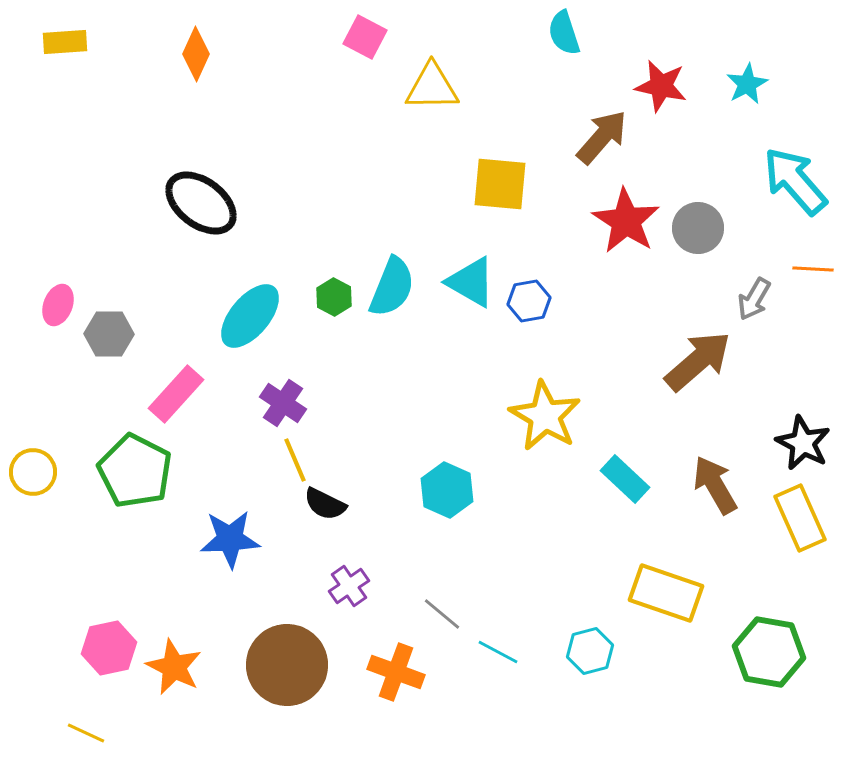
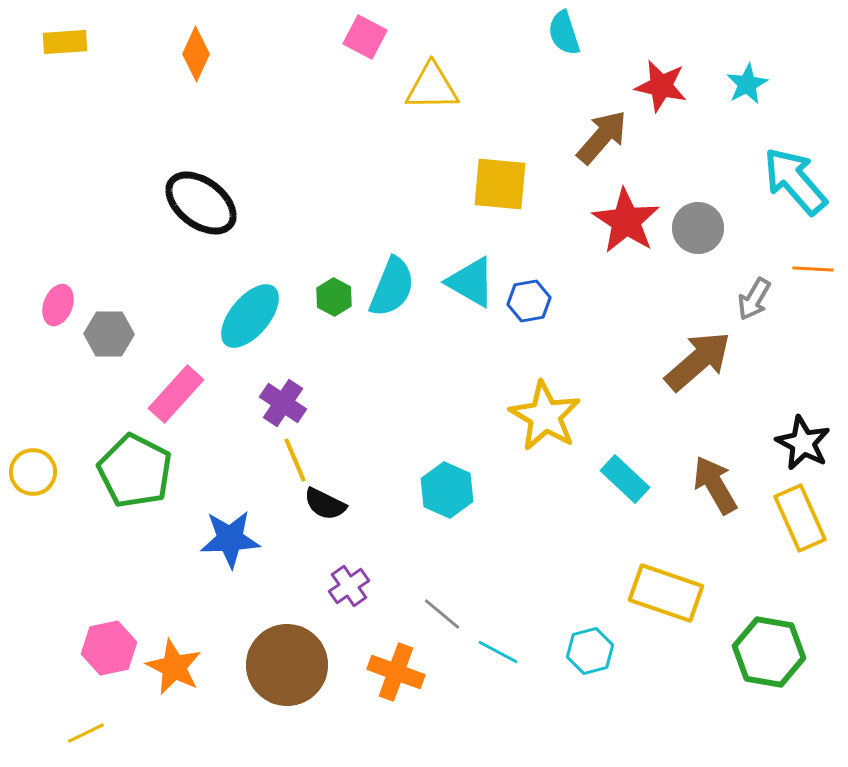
yellow line at (86, 733): rotated 51 degrees counterclockwise
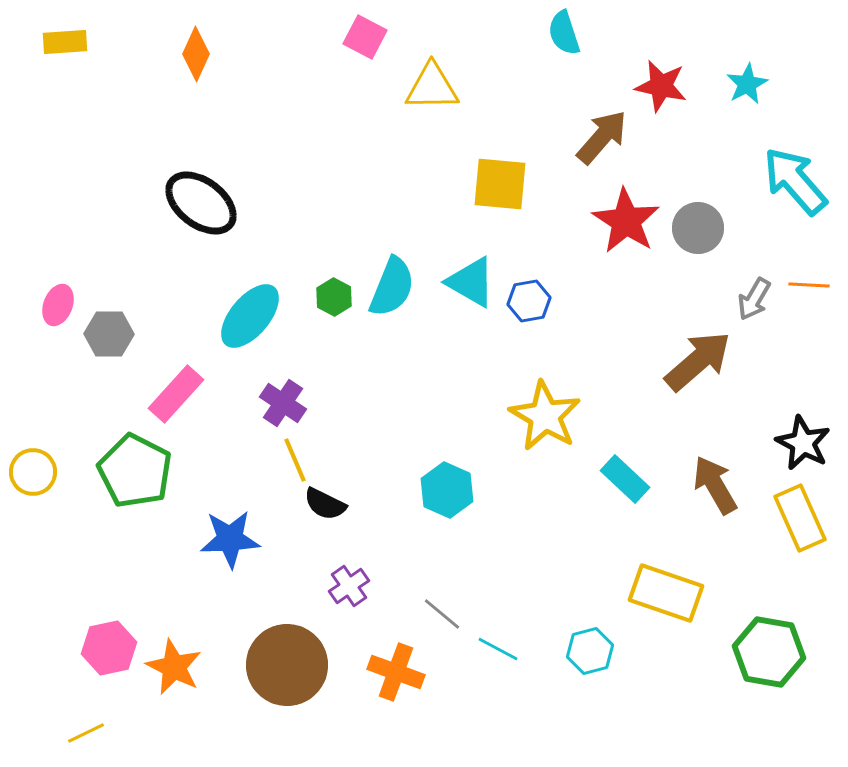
orange line at (813, 269): moved 4 px left, 16 px down
cyan line at (498, 652): moved 3 px up
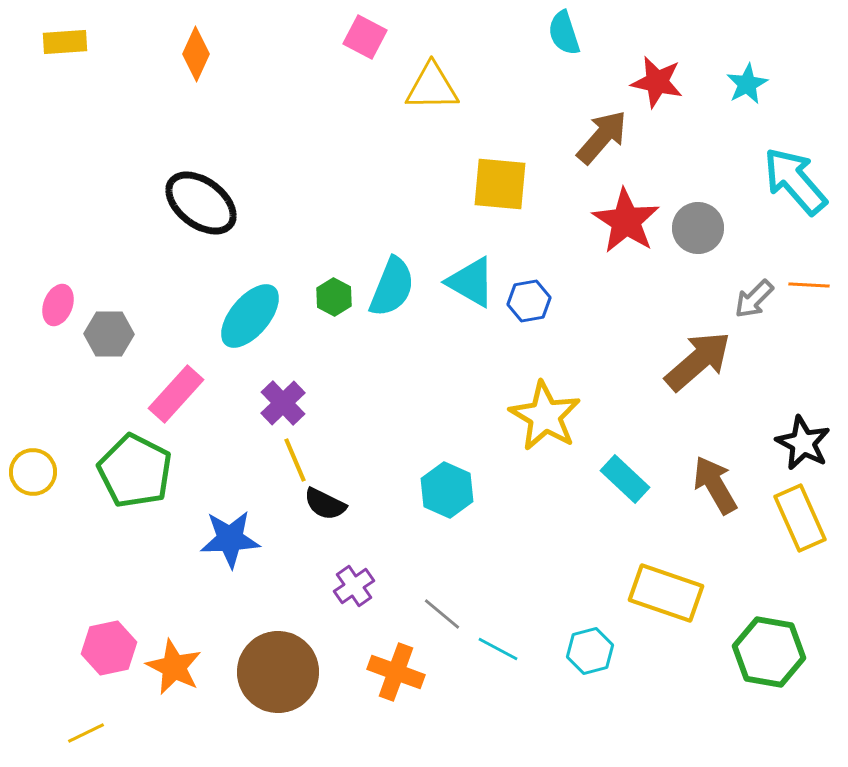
red star at (661, 86): moved 4 px left, 4 px up
gray arrow at (754, 299): rotated 15 degrees clockwise
purple cross at (283, 403): rotated 12 degrees clockwise
purple cross at (349, 586): moved 5 px right
brown circle at (287, 665): moved 9 px left, 7 px down
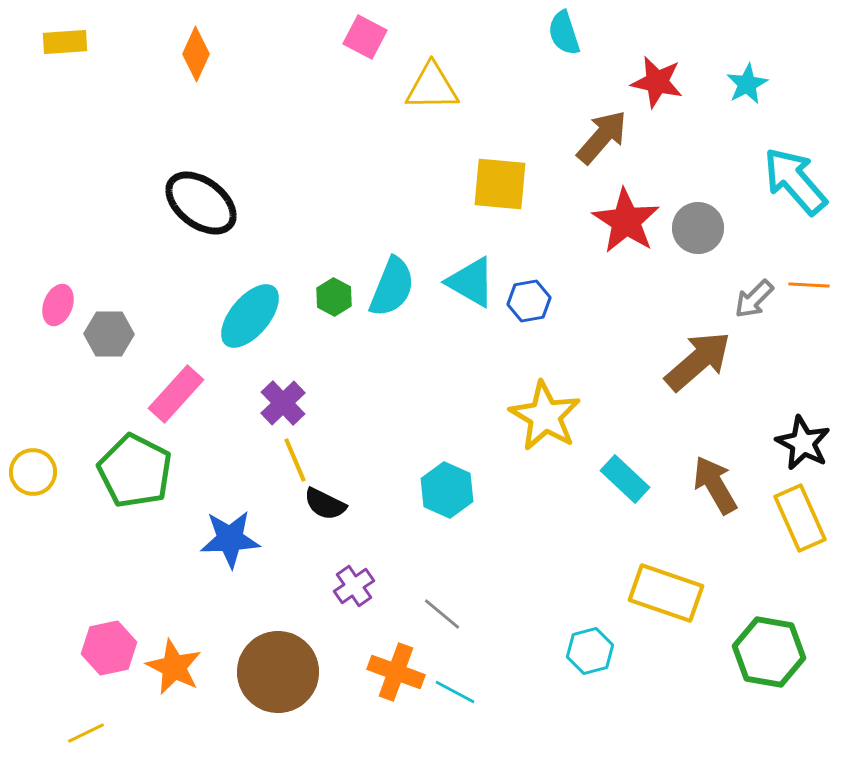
cyan line at (498, 649): moved 43 px left, 43 px down
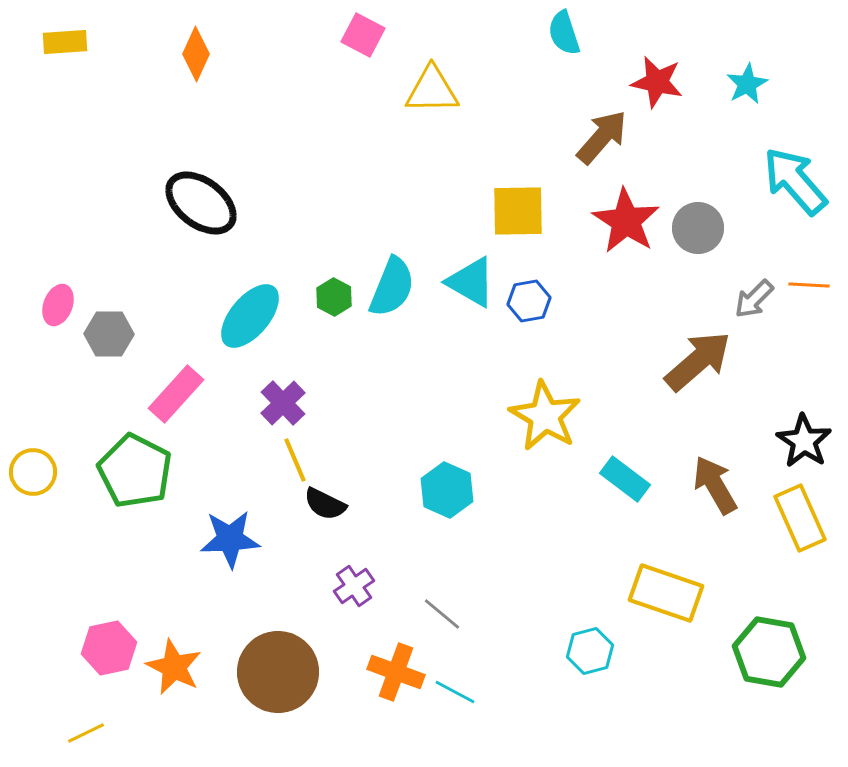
pink square at (365, 37): moved 2 px left, 2 px up
yellow triangle at (432, 87): moved 3 px down
yellow square at (500, 184): moved 18 px right, 27 px down; rotated 6 degrees counterclockwise
black star at (803, 443): moved 1 px right, 2 px up; rotated 6 degrees clockwise
cyan rectangle at (625, 479): rotated 6 degrees counterclockwise
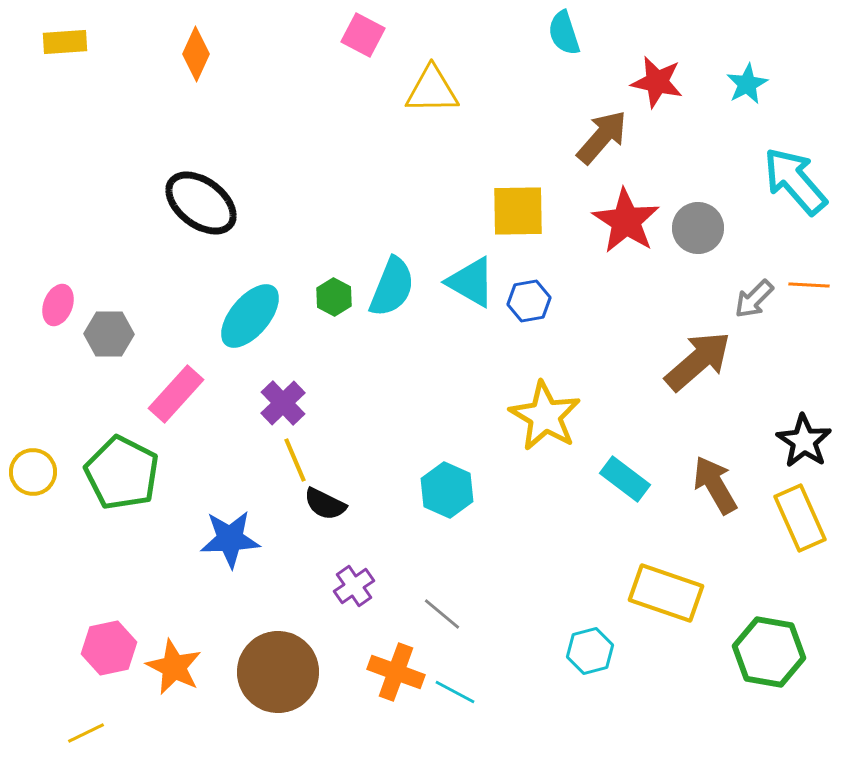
green pentagon at (135, 471): moved 13 px left, 2 px down
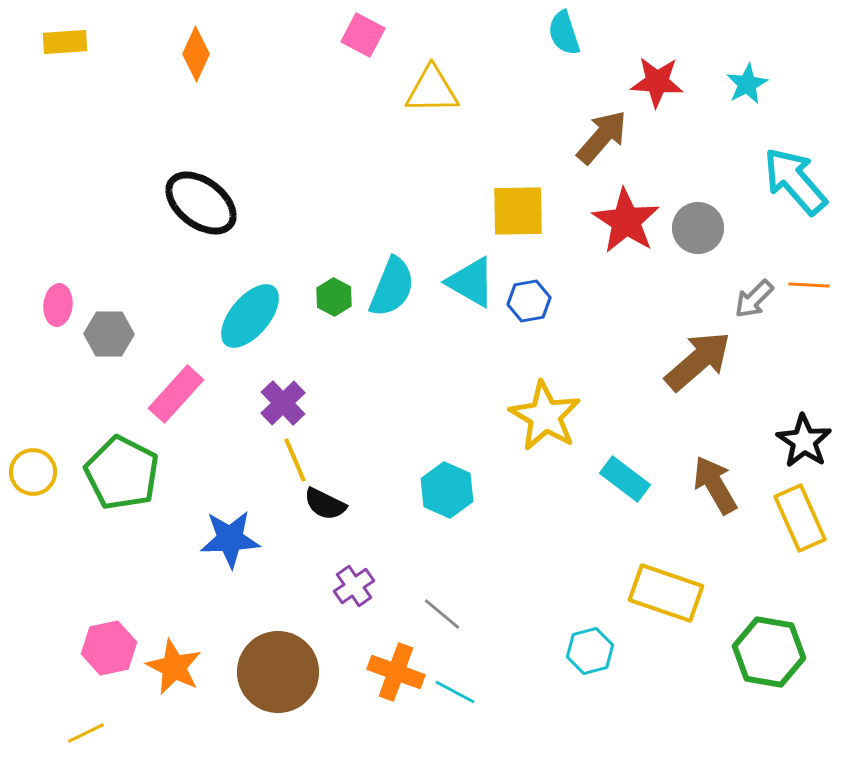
red star at (657, 82): rotated 8 degrees counterclockwise
pink ellipse at (58, 305): rotated 15 degrees counterclockwise
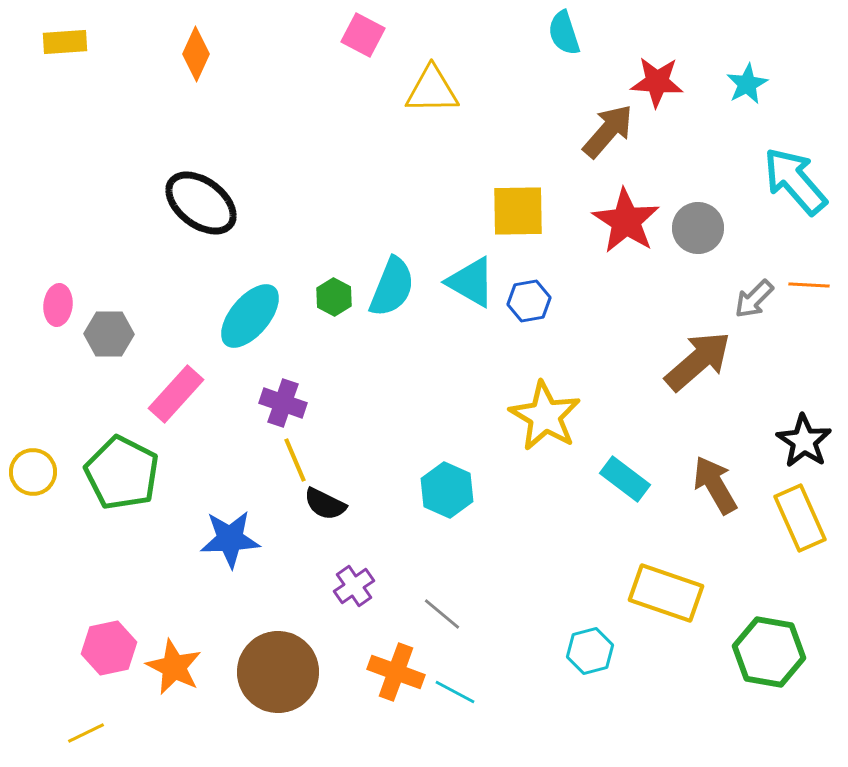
brown arrow at (602, 137): moved 6 px right, 6 px up
purple cross at (283, 403): rotated 27 degrees counterclockwise
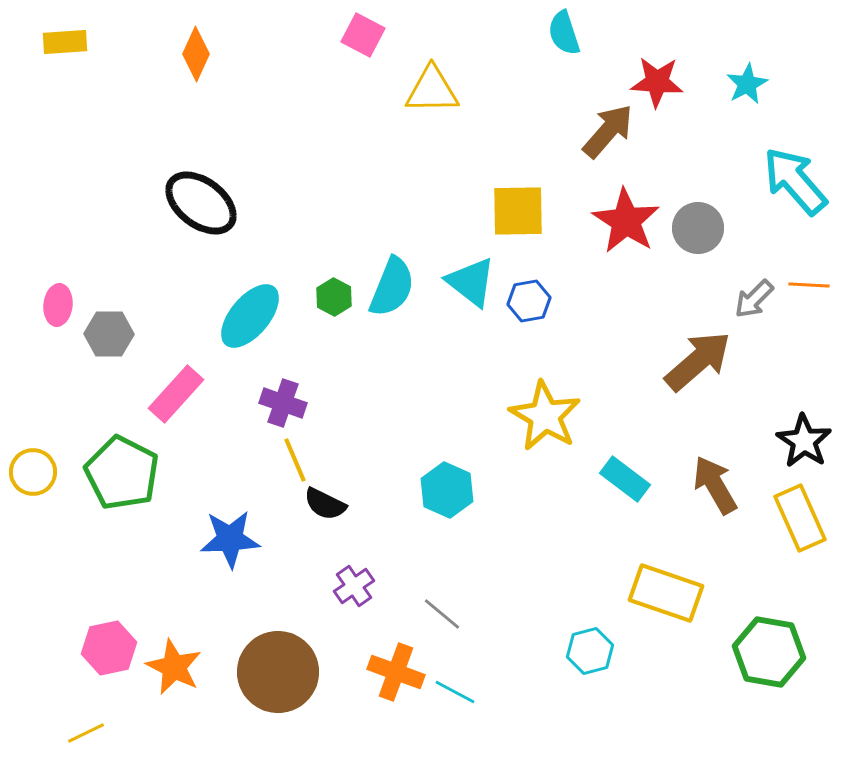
cyan triangle at (471, 282): rotated 8 degrees clockwise
